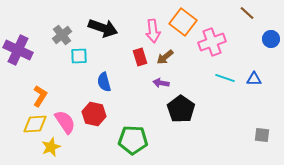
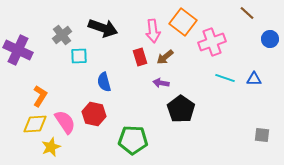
blue circle: moved 1 px left
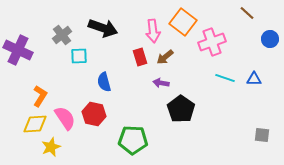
pink semicircle: moved 4 px up
